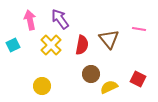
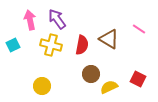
purple arrow: moved 3 px left
pink line: rotated 24 degrees clockwise
brown triangle: rotated 20 degrees counterclockwise
yellow cross: rotated 30 degrees counterclockwise
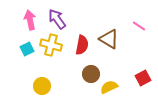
pink line: moved 3 px up
cyan square: moved 14 px right, 4 px down
red square: moved 5 px right, 1 px up; rotated 35 degrees clockwise
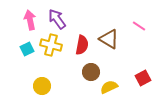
brown circle: moved 2 px up
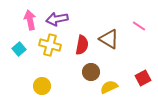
purple arrow: rotated 65 degrees counterclockwise
yellow cross: moved 1 px left
cyan square: moved 8 px left; rotated 16 degrees counterclockwise
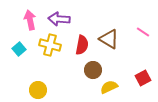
purple arrow: moved 2 px right; rotated 15 degrees clockwise
pink line: moved 4 px right, 6 px down
brown circle: moved 2 px right, 2 px up
yellow circle: moved 4 px left, 4 px down
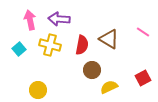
brown circle: moved 1 px left
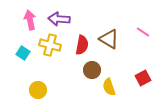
cyan square: moved 4 px right, 4 px down; rotated 16 degrees counterclockwise
yellow semicircle: rotated 84 degrees counterclockwise
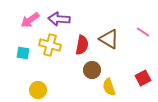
pink arrow: rotated 114 degrees counterclockwise
cyan square: rotated 24 degrees counterclockwise
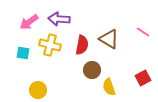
pink arrow: moved 1 px left, 2 px down
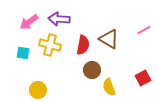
pink line: moved 1 px right, 2 px up; rotated 64 degrees counterclockwise
red semicircle: moved 1 px right
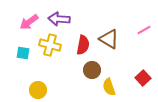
red square: rotated 14 degrees counterclockwise
